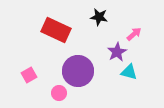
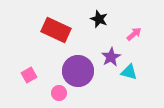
black star: moved 2 px down; rotated 12 degrees clockwise
purple star: moved 6 px left, 5 px down
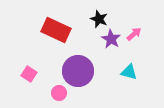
purple star: moved 18 px up; rotated 12 degrees counterclockwise
pink square: moved 1 px up; rotated 28 degrees counterclockwise
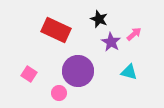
purple star: moved 3 px down
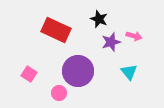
pink arrow: moved 2 px down; rotated 56 degrees clockwise
purple star: rotated 24 degrees clockwise
cyan triangle: rotated 36 degrees clockwise
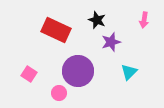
black star: moved 2 px left, 1 px down
pink arrow: moved 10 px right, 16 px up; rotated 84 degrees clockwise
cyan triangle: rotated 24 degrees clockwise
